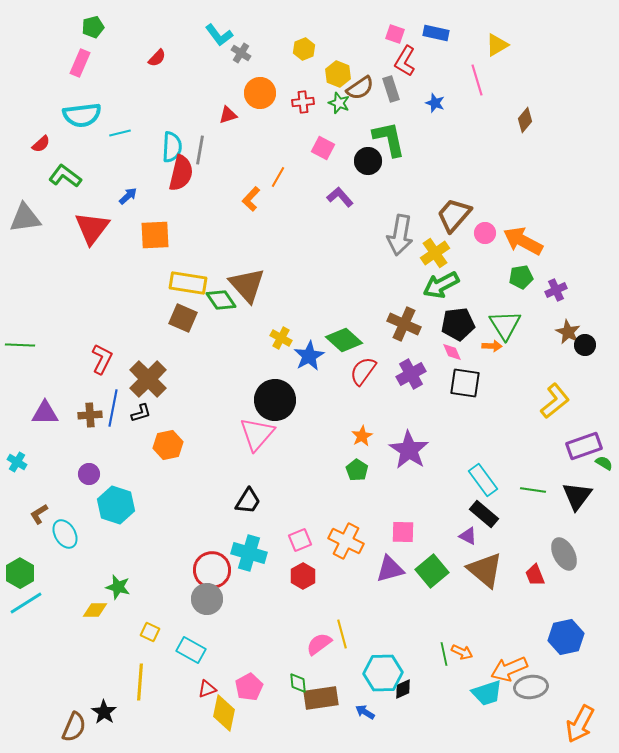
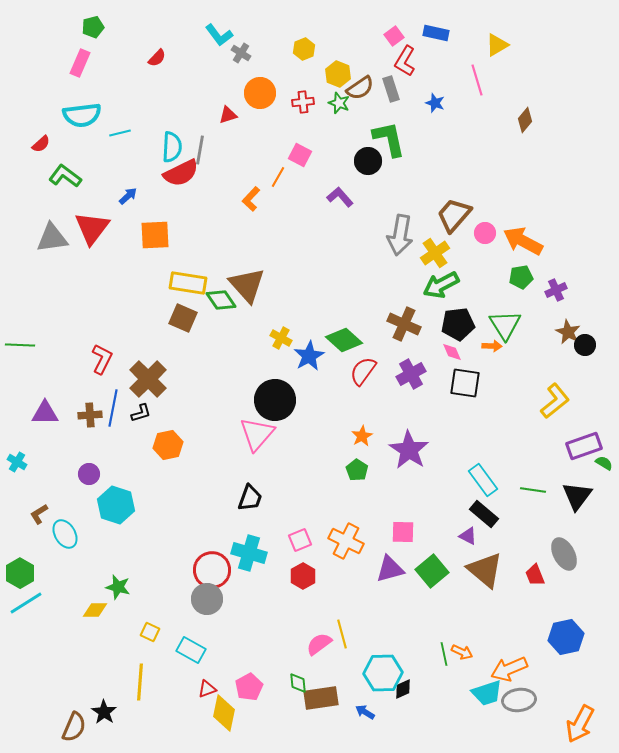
pink square at (395, 34): moved 1 px left, 2 px down; rotated 36 degrees clockwise
pink square at (323, 148): moved 23 px left, 7 px down
red semicircle at (181, 173): rotated 51 degrees clockwise
gray triangle at (25, 218): moved 27 px right, 20 px down
black trapezoid at (248, 501): moved 2 px right, 3 px up; rotated 12 degrees counterclockwise
gray ellipse at (531, 687): moved 12 px left, 13 px down
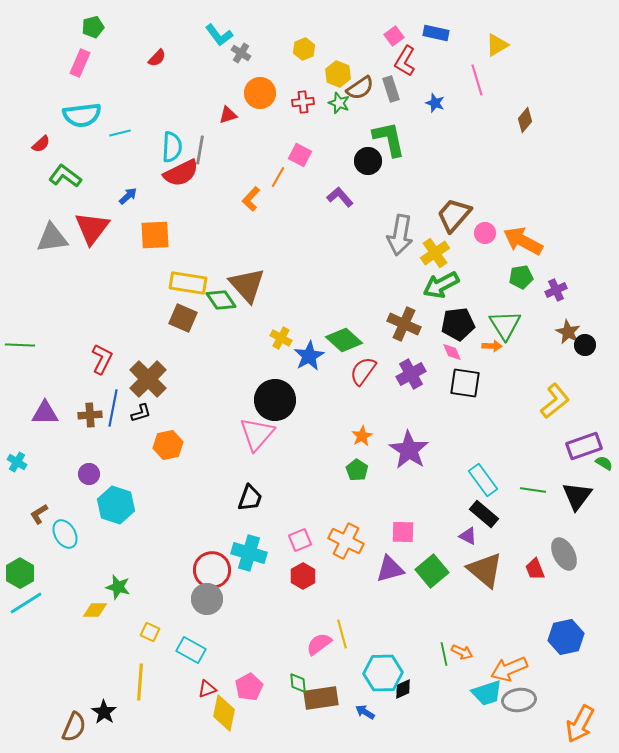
red trapezoid at (535, 575): moved 6 px up
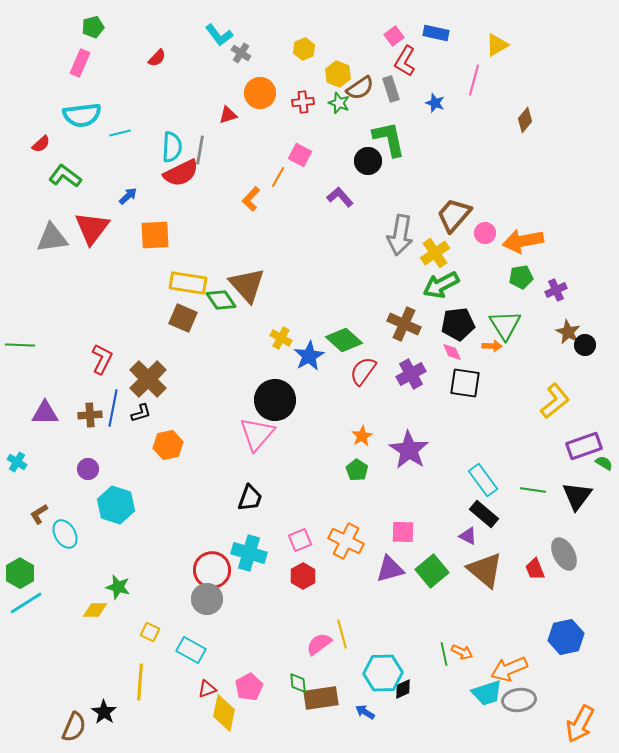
pink line at (477, 80): moved 3 px left; rotated 32 degrees clockwise
orange arrow at (523, 241): rotated 39 degrees counterclockwise
purple circle at (89, 474): moved 1 px left, 5 px up
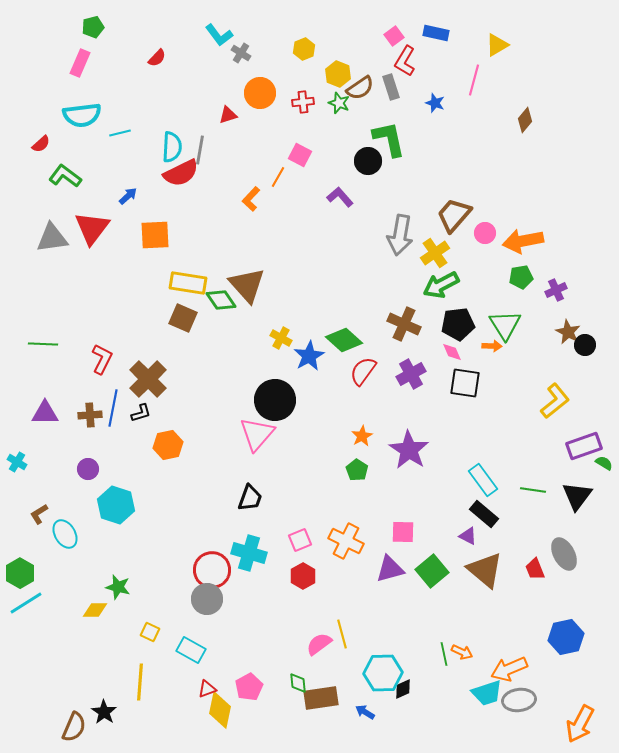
gray rectangle at (391, 89): moved 2 px up
green line at (20, 345): moved 23 px right, 1 px up
yellow diamond at (224, 713): moved 4 px left, 3 px up
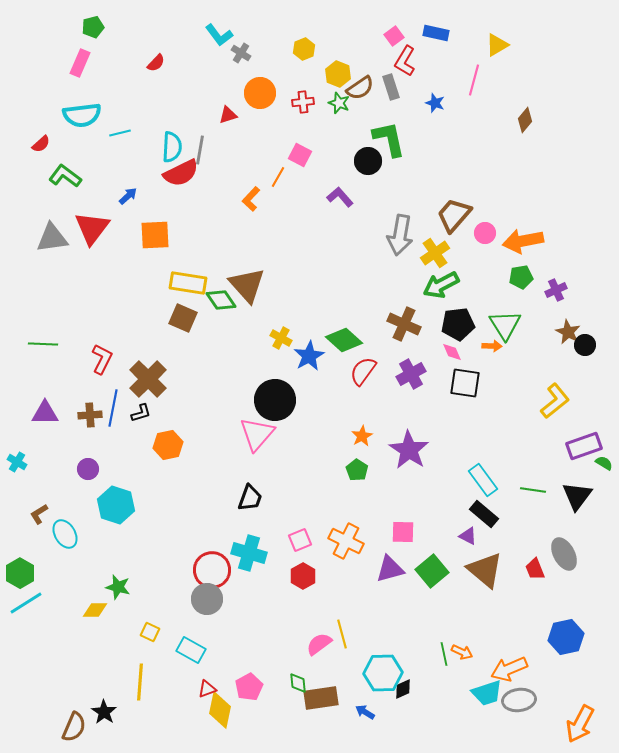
red semicircle at (157, 58): moved 1 px left, 5 px down
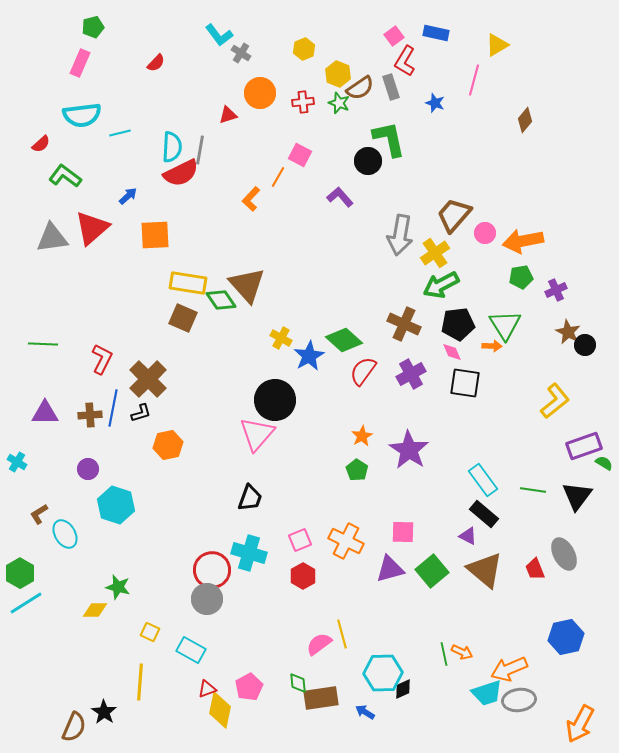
red triangle at (92, 228): rotated 12 degrees clockwise
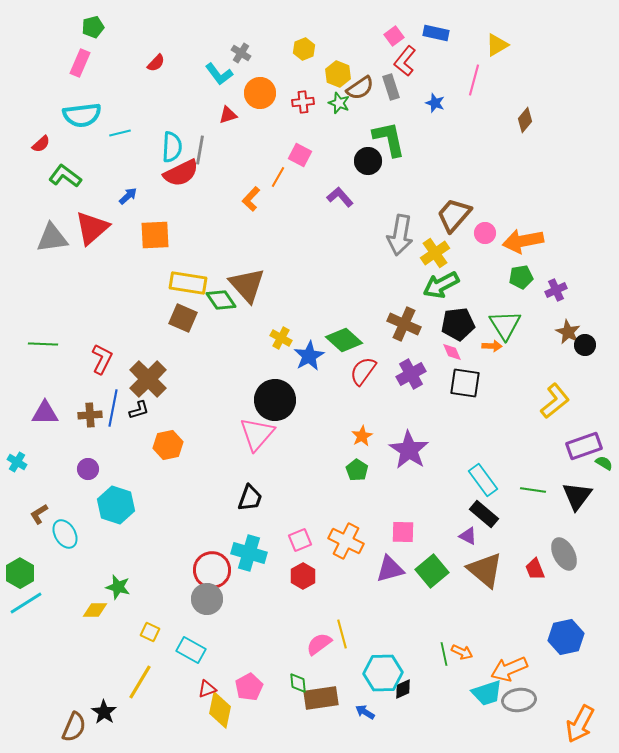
cyan L-shape at (219, 35): moved 39 px down
red L-shape at (405, 61): rotated 8 degrees clockwise
black L-shape at (141, 413): moved 2 px left, 3 px up
yellow line at (140, 682): rotated 27 degrees clockwise
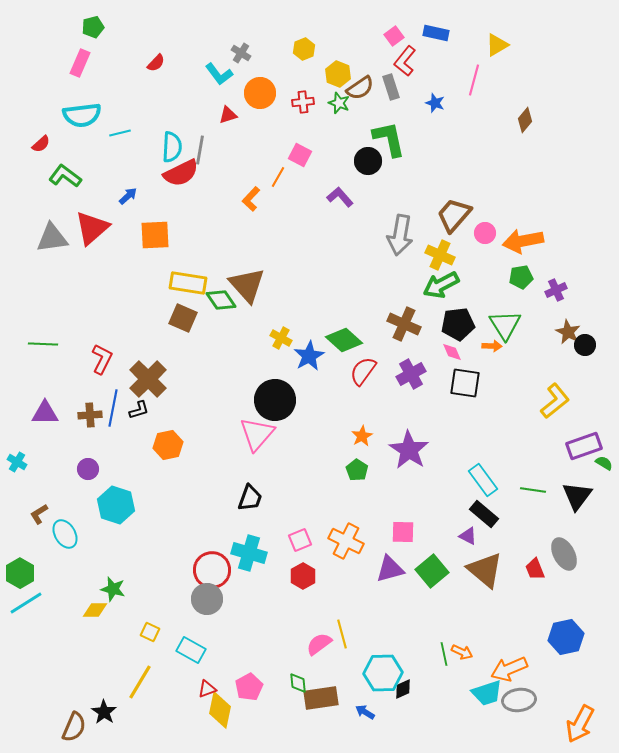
yellow cross at (435, 253): moved 5 px right, 2 px down; rotated 32 degrees counterclockwise
green star at (118, 587): moved 5 px left, 2 px down
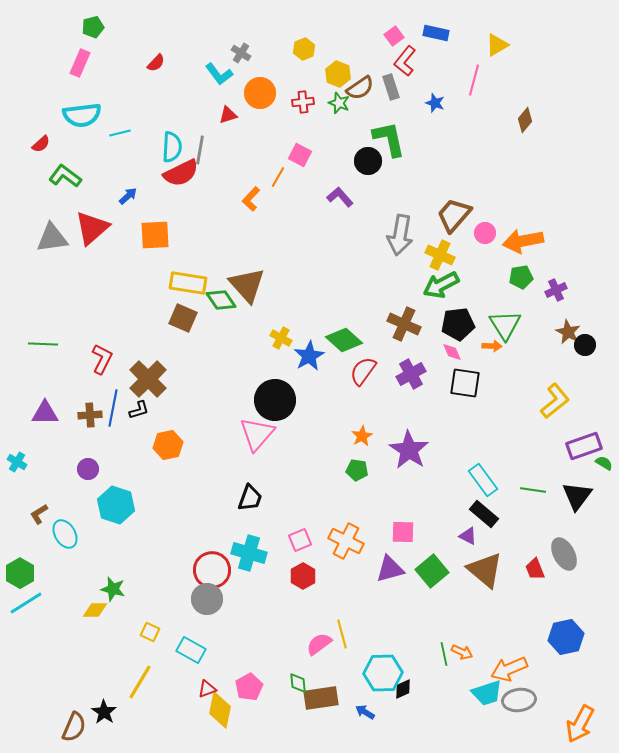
green pentagon at (357, 470): rotated 25 degrees counterclockwise
